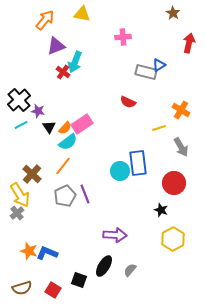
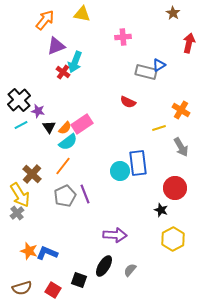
red circle: moved 1 px right, 5 px down
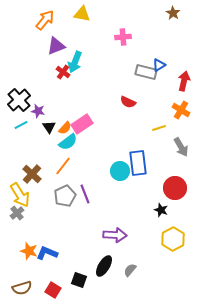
red arrow: moved 5 px left, 38 px down
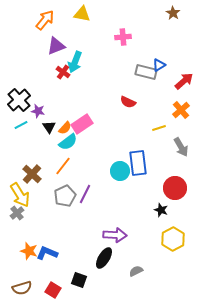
red arrow: rotated 36 degrees clockwise
orange cross: rotated 18 degrees clockwise
purple line: rotated 48 degrees clockwise
black ellipse: moved 8 px up
gray semicircle: moved 6 px right, 1 px down; rotated 24 degrees clockwise
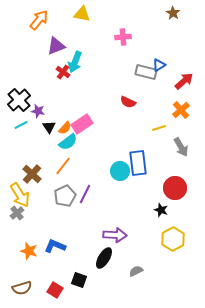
orange arrow: moved 6 px left
blue L-shape: moved 8 px right, 7 px up
red square: moved 2 px right
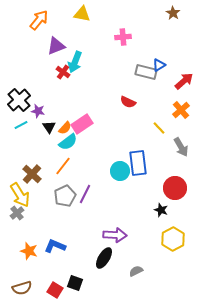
yellow line: rotated 64 degrees clockwise
black square: moved 4 px left, 3 px down
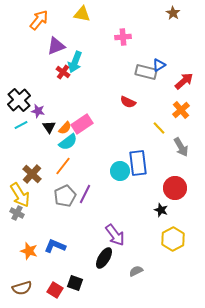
gray cross: rotated 24 degrees counterclockwise
purple arrow: rotated 50 degrees clockwise
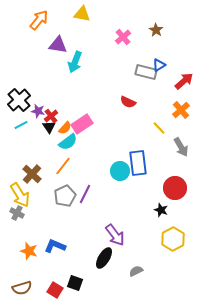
brown star: moved 17 px left, 17 px down
pink cross: rotated 35 degrees counterclockwise
purple triangle: moved 2 px right, 1 px up; rotated 30 degrees clockwise
red cross: moved 12 px left, 44 px down; rotated 16 degrees clockwise
